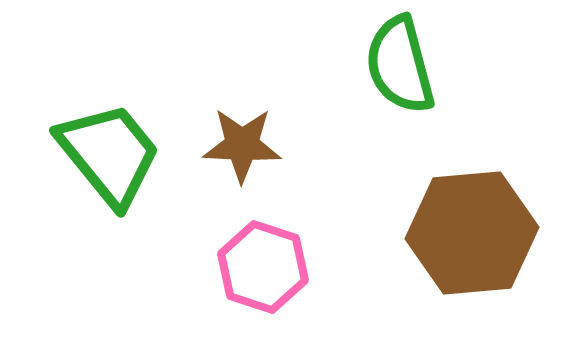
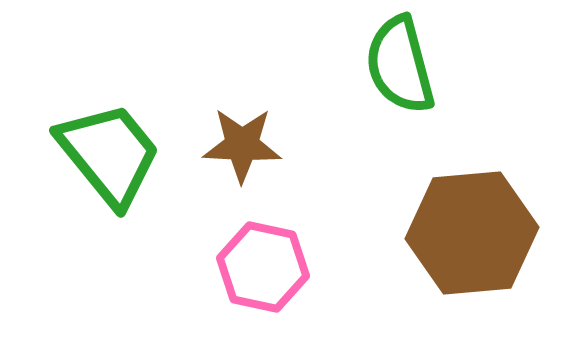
pink hexagon: rotated 6 degrees counterclockwise
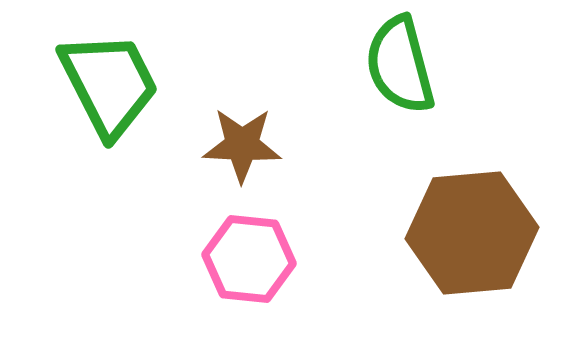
green trapezoid: moved 70 px up; rotated 12 degrees clockwise
pink hexagon: moved 14 px left, 8 px up; rotated 6 degrees counterclockwise
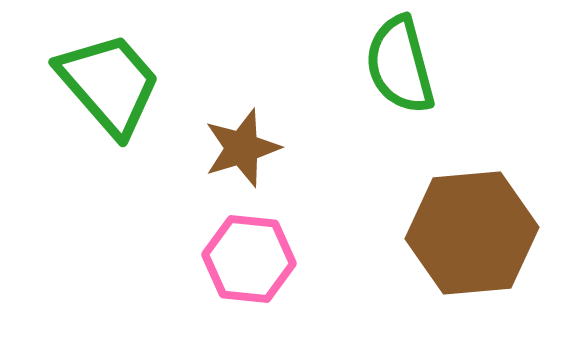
green trapezoid: rotated 14 degrees counterclockwise
brown star: moved 3 px down; rotated 20 degrees counterclockwise
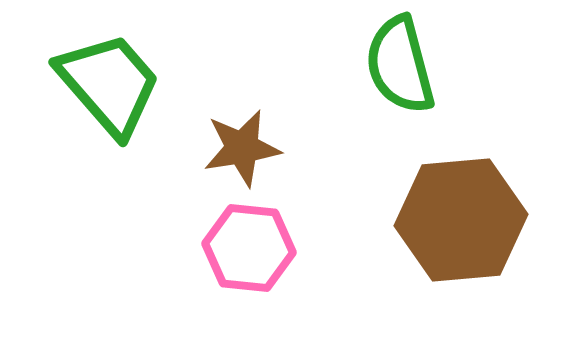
brown star: rotated 8 degrees clockwise
brown hexagon: moved 11 px left, 13 px up
pink hexagon: moved 11 px up
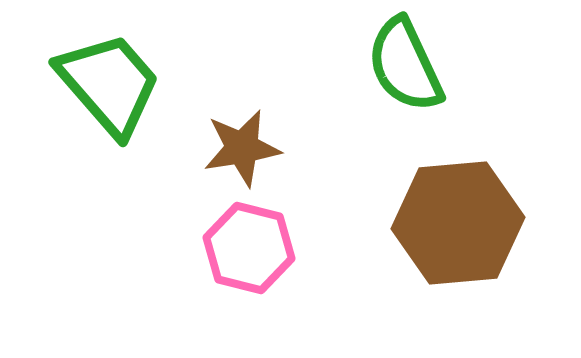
green semicircle: moved 5 px right; rotated 10 degrees counterclockwise
brown hexagon: moved 3 px left, 3 px down
pink hexagon: rotated 8 degrees clockwise
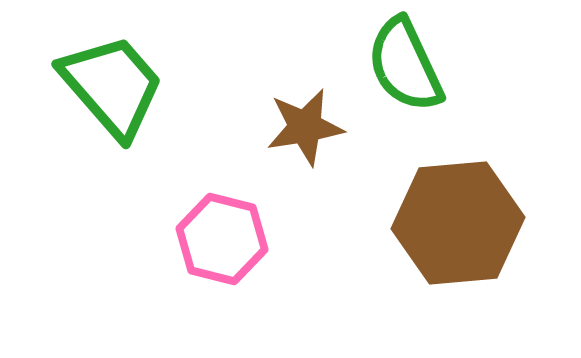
green trapezoid: moved 3 px right, 2 px down
brown star: moved 63 px right, 21 px up
pink hexagon: moved 27 px left, 9 px up
